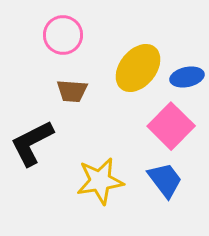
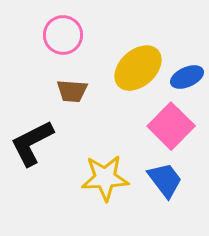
yellow ellipse: rotated 9 degrees clockwise
blue ellipse: rotated 12 degrees counterclockwise
yellow star: moved 5 px right, 3 px up; rotated 6 degrees clockwise
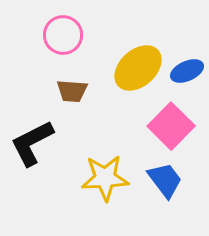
blue ellipse: moved 6 px up
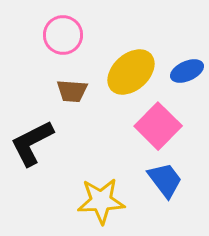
yellow ellipse: moved 7 px left, 4 px down
pink square: moved 13 px left
yellow star: moved 4 px left, 23 px down
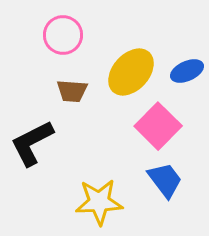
yellow ellipse: rotated 6 degrees counterclockwise
yellow star: moved 2 px left, 1 px down
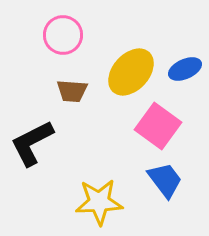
blue ellipse: moved 2 px left, 2 px up
pink square: rotated 9 degrees counterclockwise
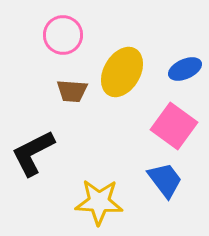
yellow ellipse: moved 9 px left; rotated 12 degrees counterclockwise
pink square: moved 16 px right
black L-shape: moved 1 px right, 10 px down
yellow star: rotated 6 degrees clockwise
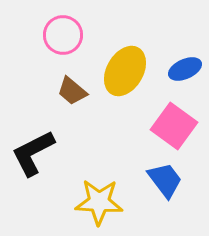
yellow ellipse: moved 3 px right, 1 px up
brown trapezoid: rotated 36 degrees clockwise
